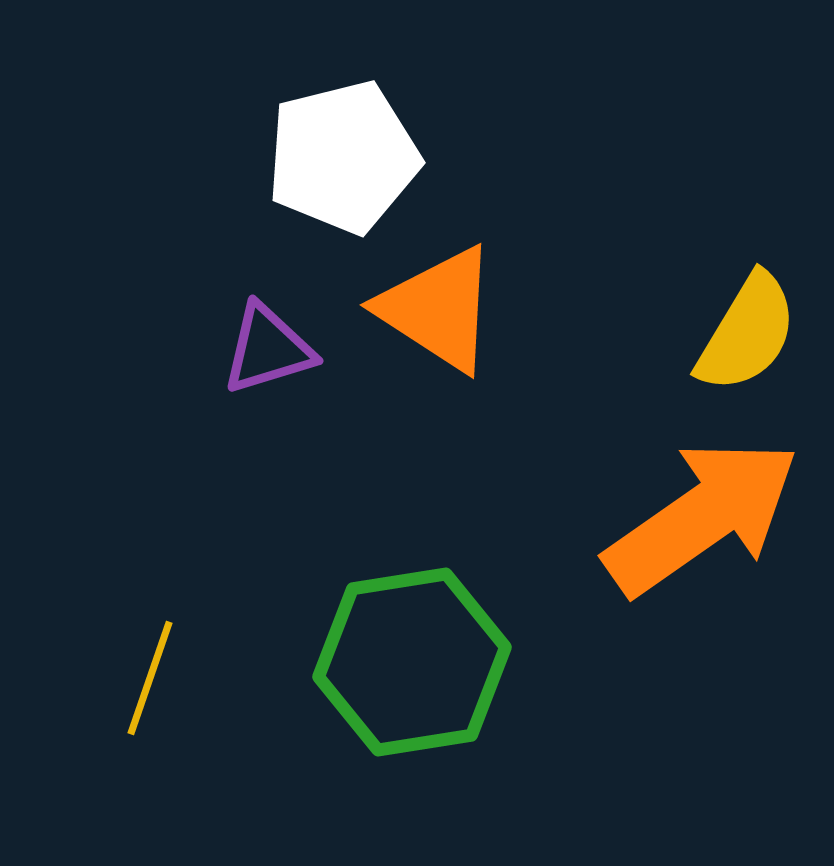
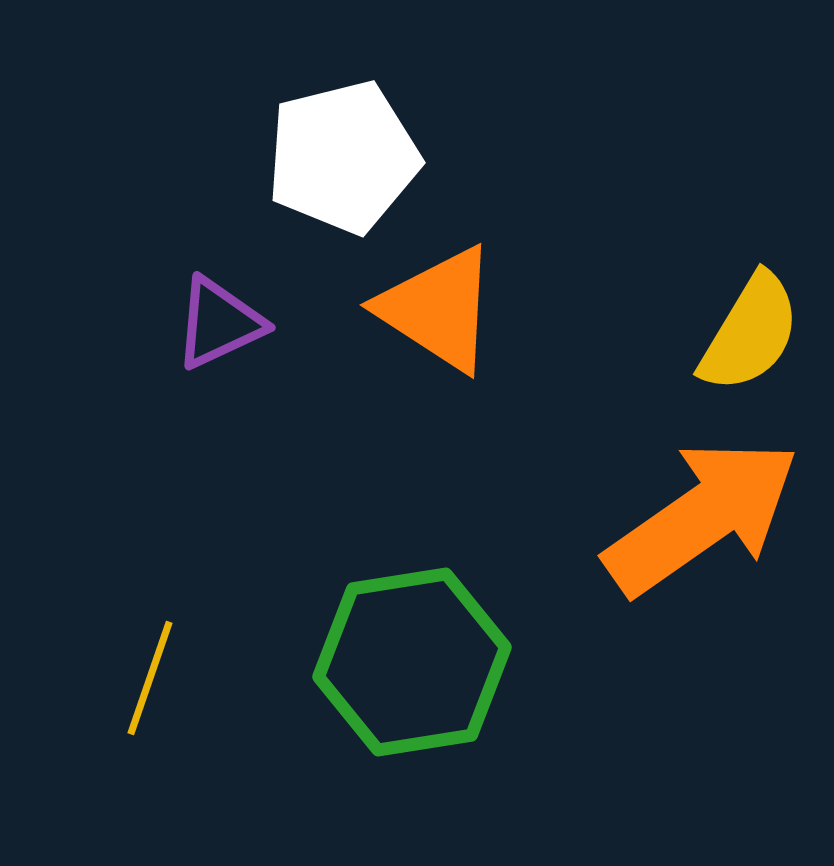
yellow semicircle: moved 3 px right
purple triangle: moved 49 px left, 26 px up; rotated 8 degrees counterclockwise
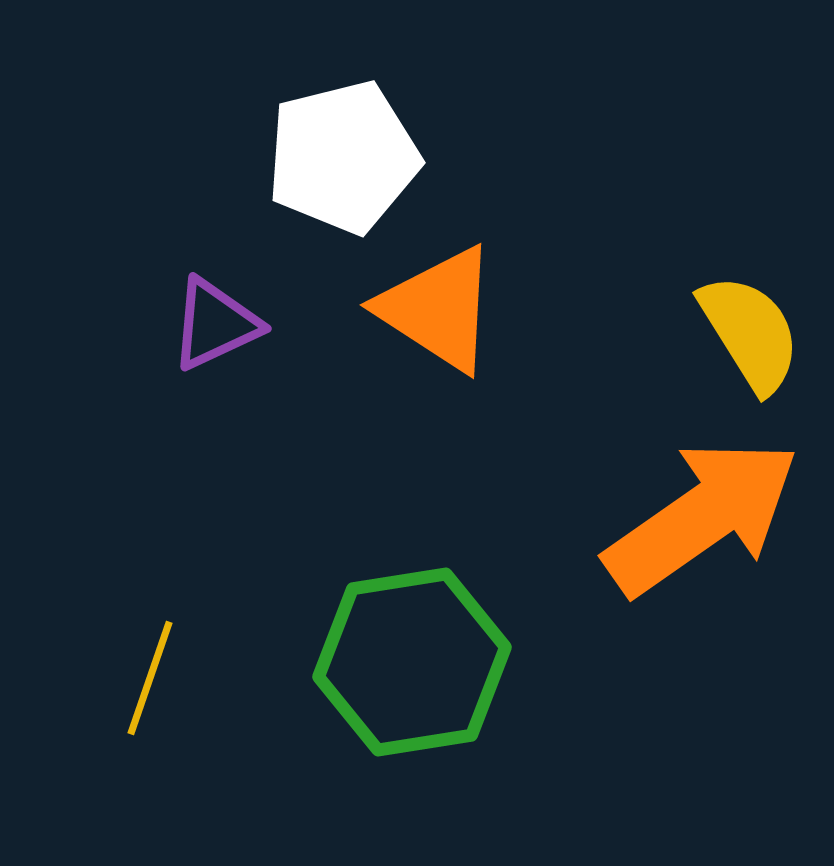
purple triangle: moved 4 px left, 1 px down
yellow semicircle: rotated 63 degrees counterclockwise
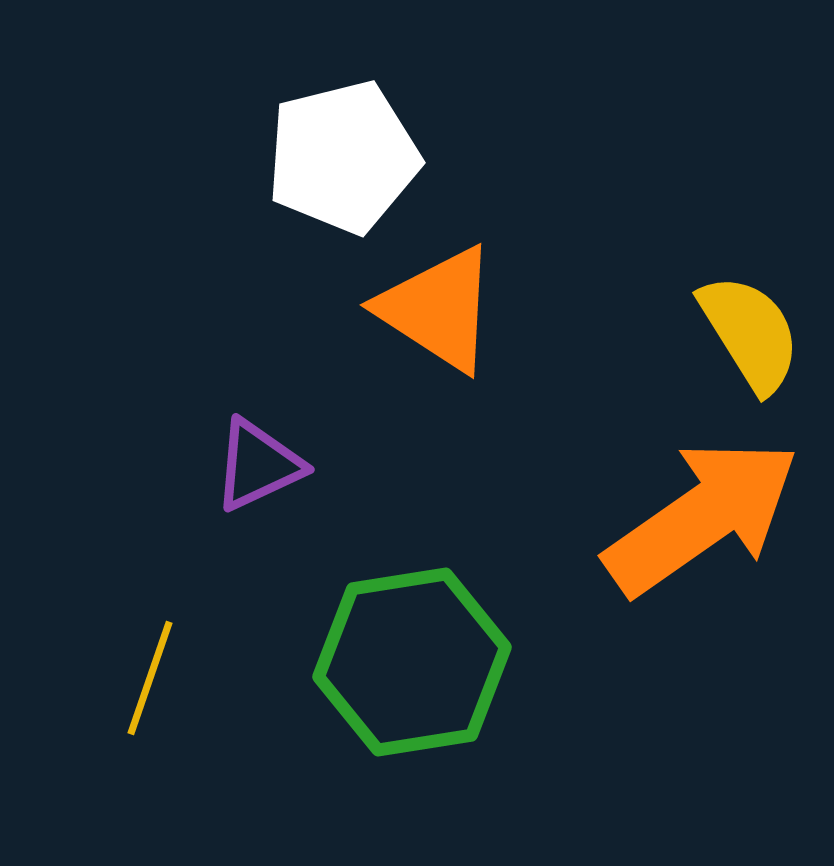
purple triangle: moved 43 px right, 141 px down
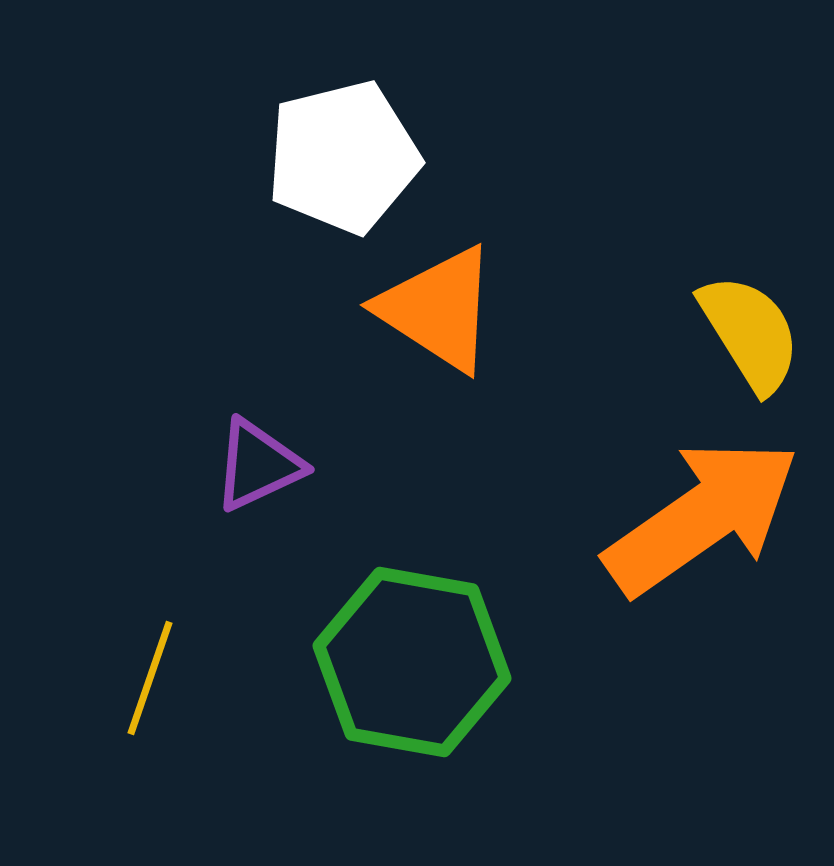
green hexagon: rotated 19 degrees clockwise
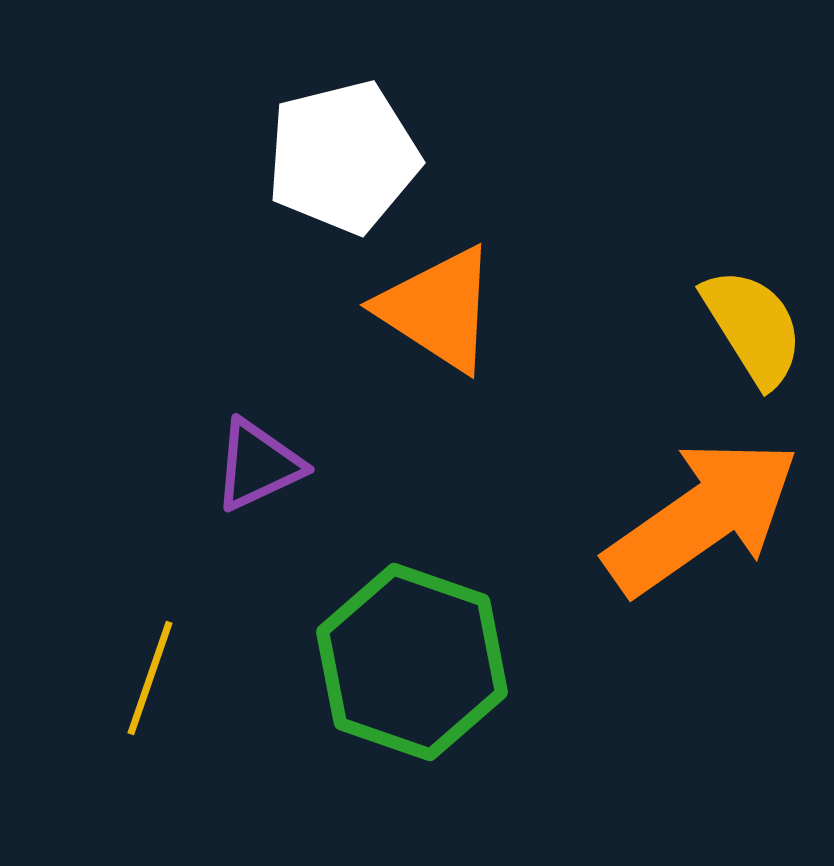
yellow semicircle: moved 3 px right, 6 px up
green hexagon: rotated 9 degrees clockwise
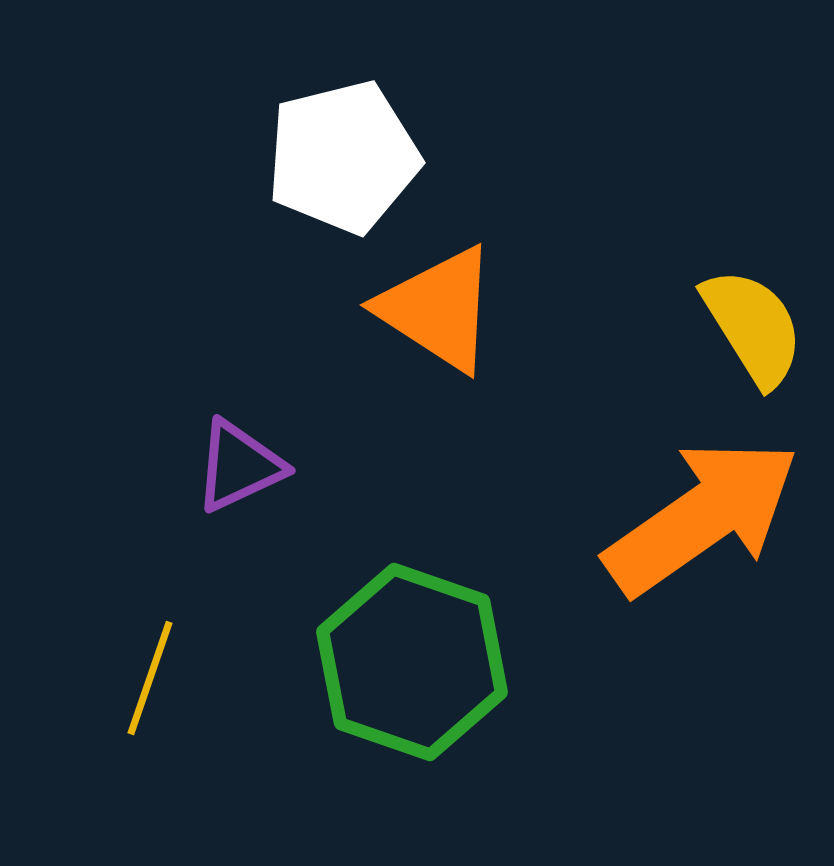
purple triangle: moved 19 px left, 1 px down
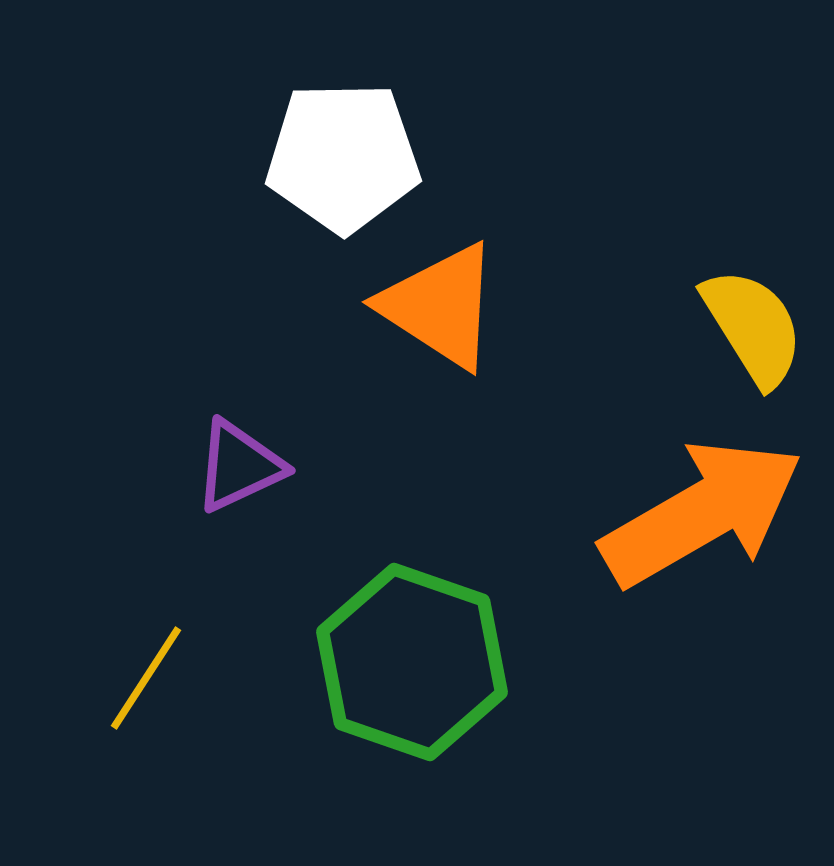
white pentagon: rotated 13 degrees clockwise
orange triangle: moved 2 px right, 3 px up
orange arrow: moved 4 px up; rotated 5 degrees clockwise
yellow line: moved 4 px left; rotated 14 degrees clockwise
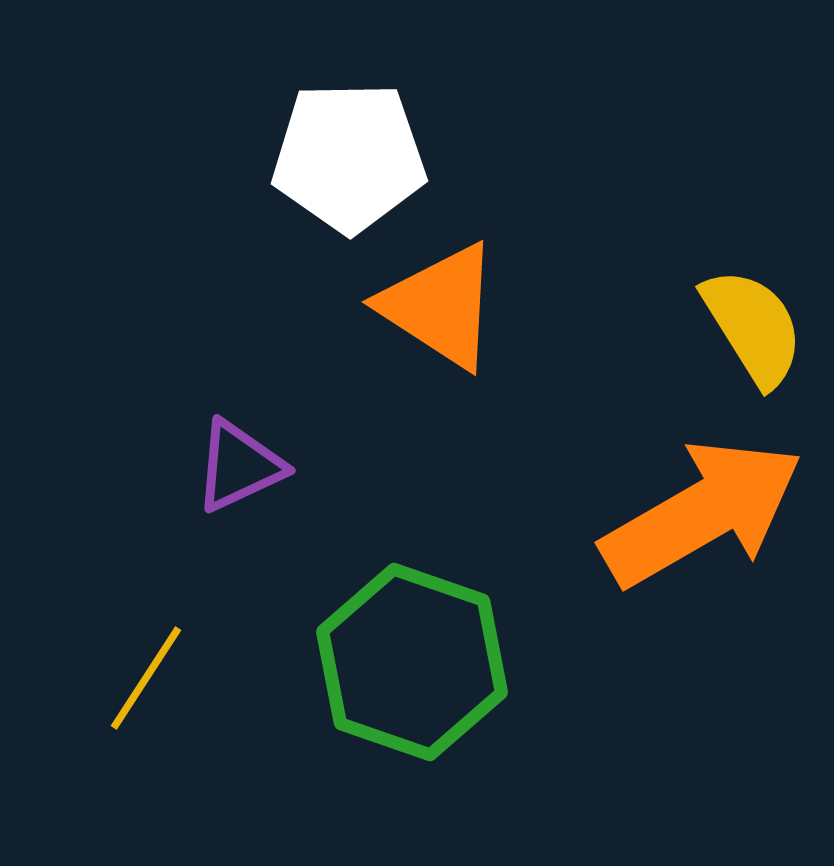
white pentagon: moved 6 px right
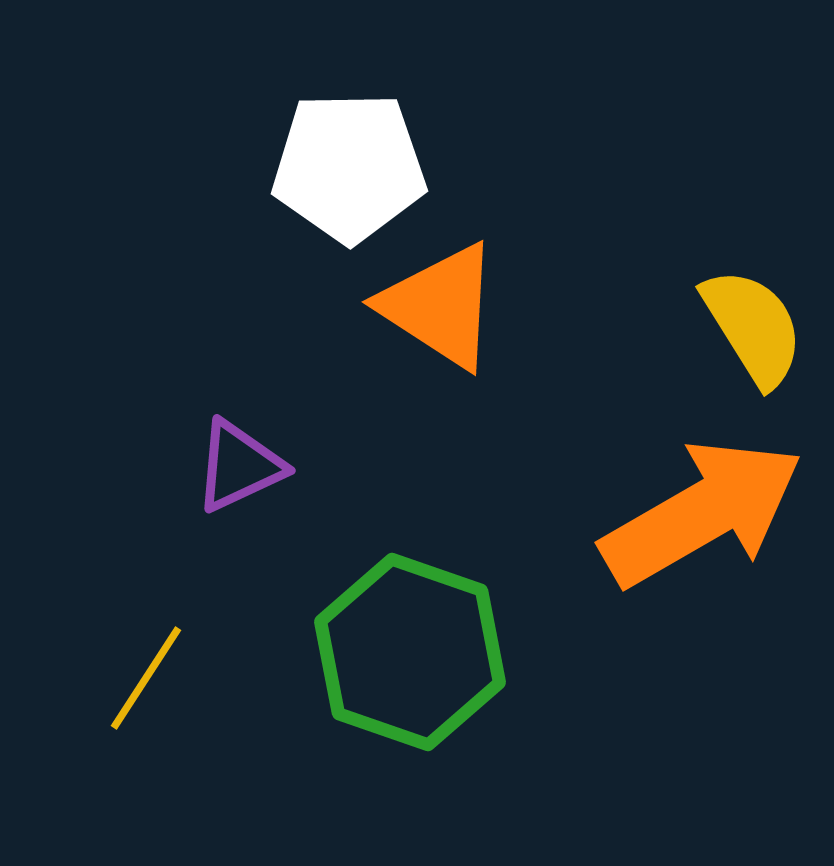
white pentagon: moved 10 px down
green hexagon: moved 2 px left, 10 px up
